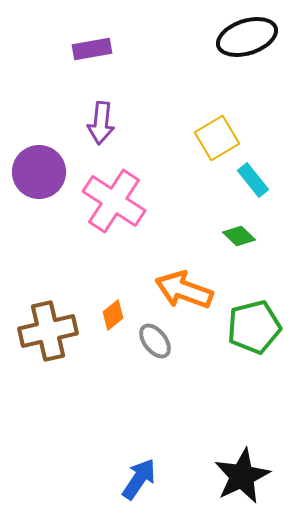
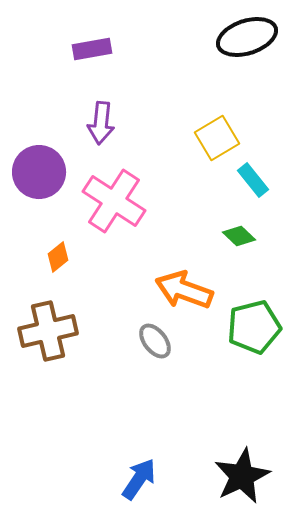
orange diamond: moved 55 px left, 58 px up
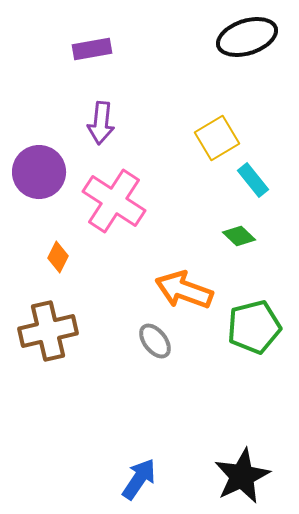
orange diamond: rotated 24 degrees counterclockwise
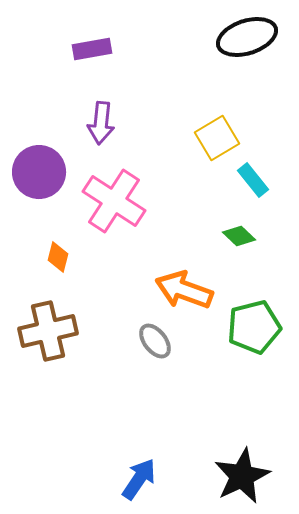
orange diamond: rotated 12 degrees counterclockwise
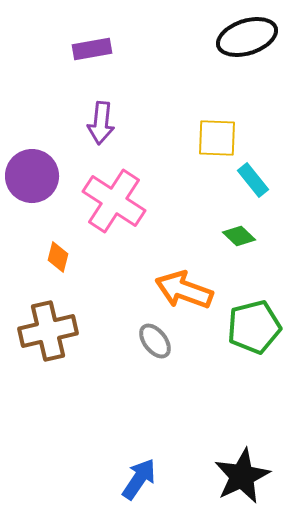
yellow square: rotated 33 degrees clockwise
purple circle: moved 7 px left, 4 px down
